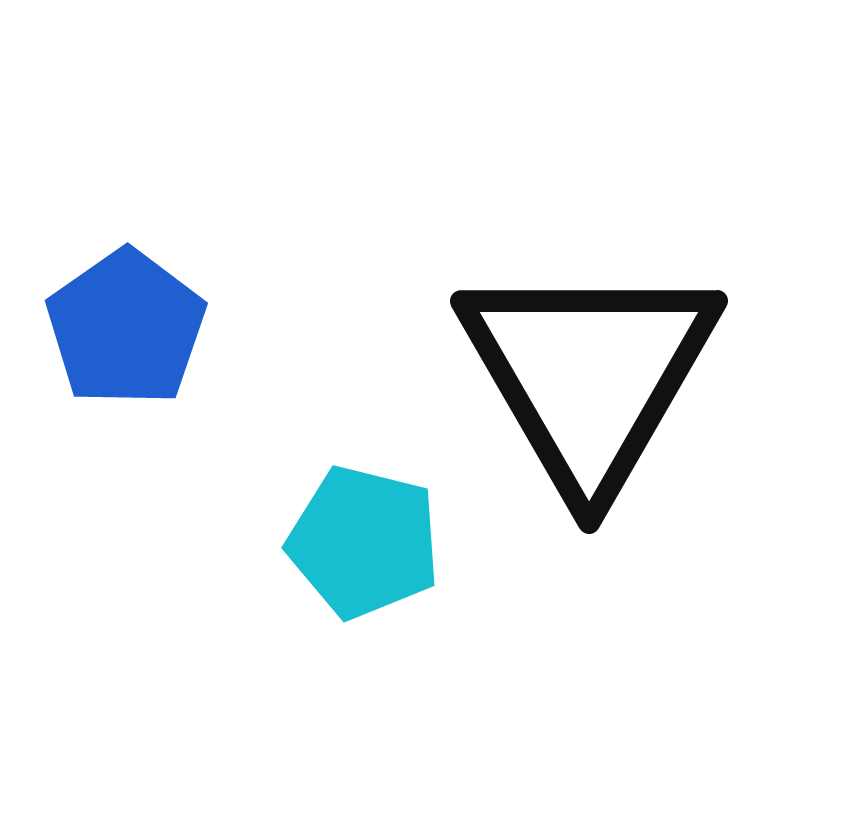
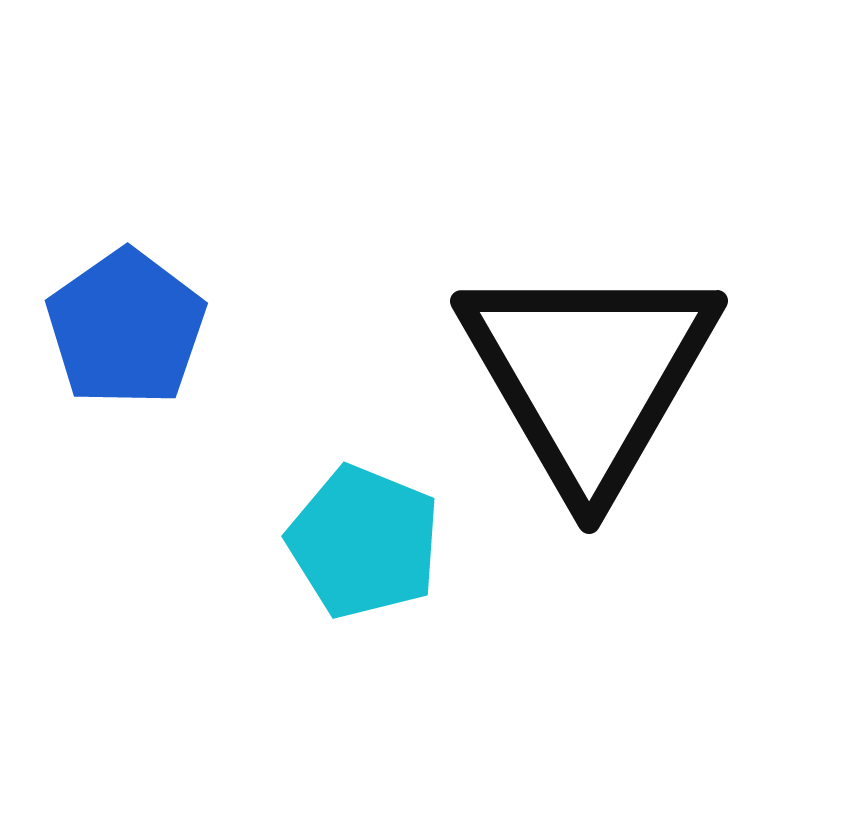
cyan pentagon: rotated 8 degrees clockwise
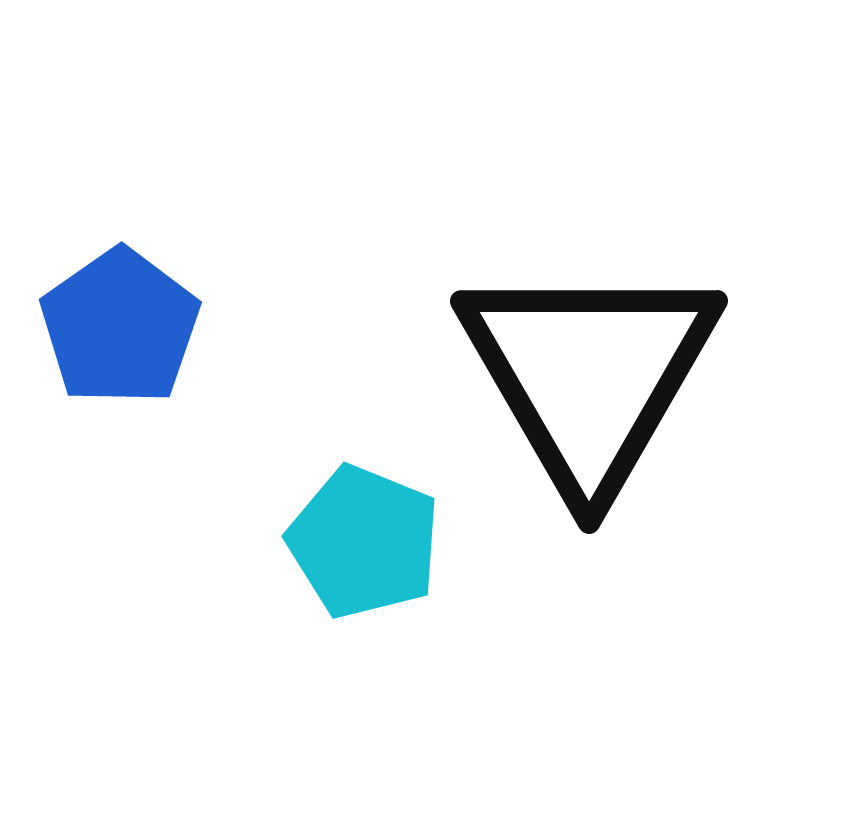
blue pentagon: moved 6 px left, 1 px up
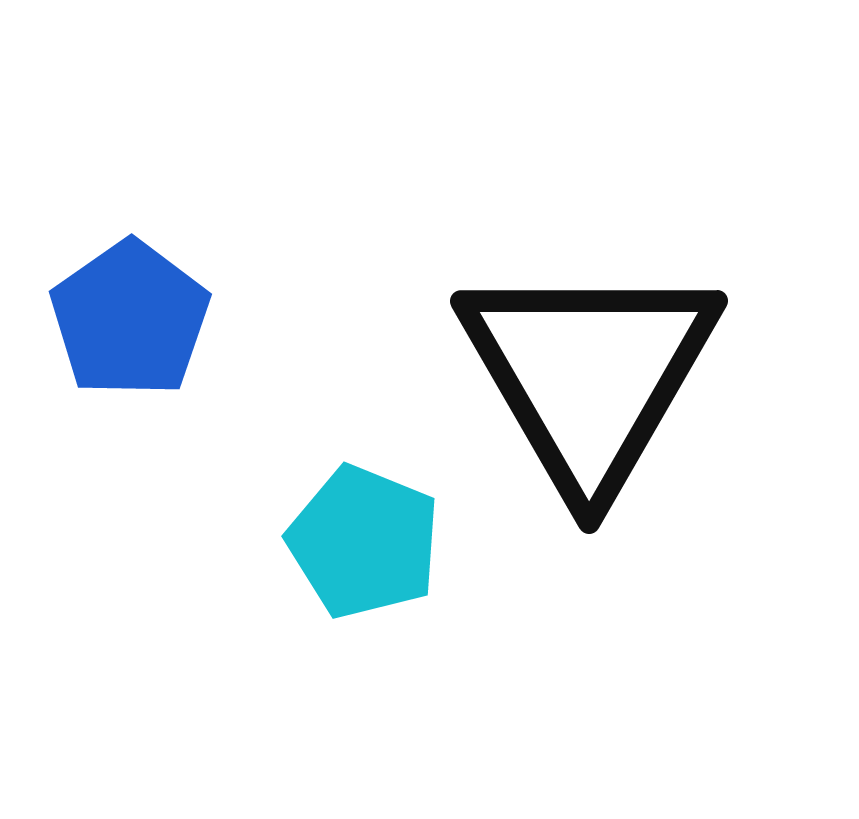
blue pentagon: moved 10 px right, 8 px up
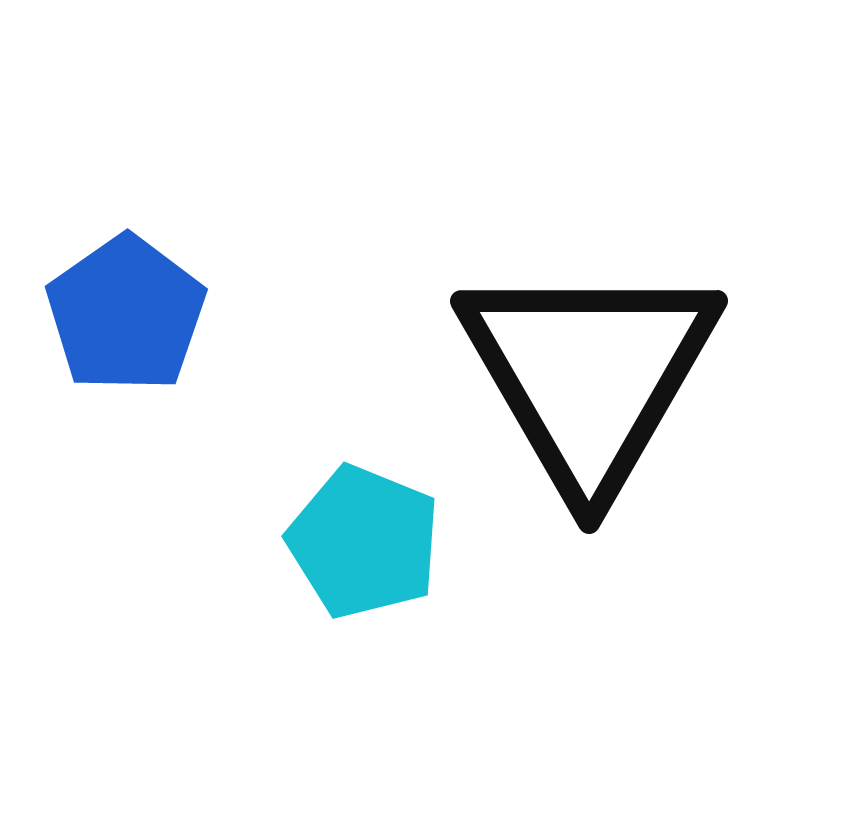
blue pentagon: moved 4 px left, 5 px up
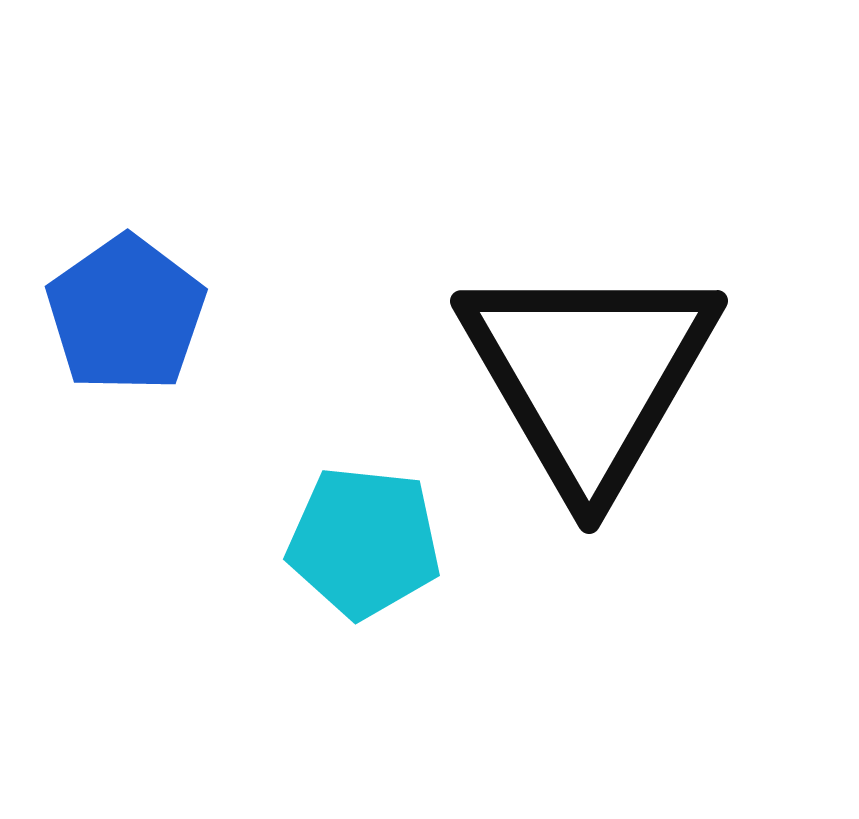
cyan pentagon: rotated 16 degrees counterclockwise
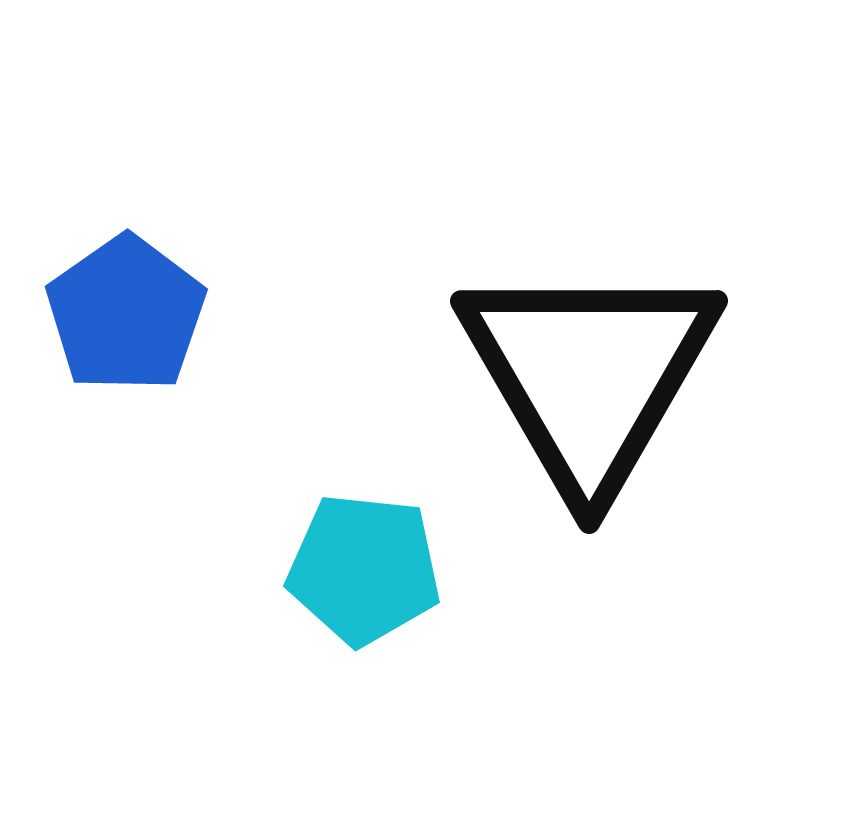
cyan pentagon: moved 27 px down
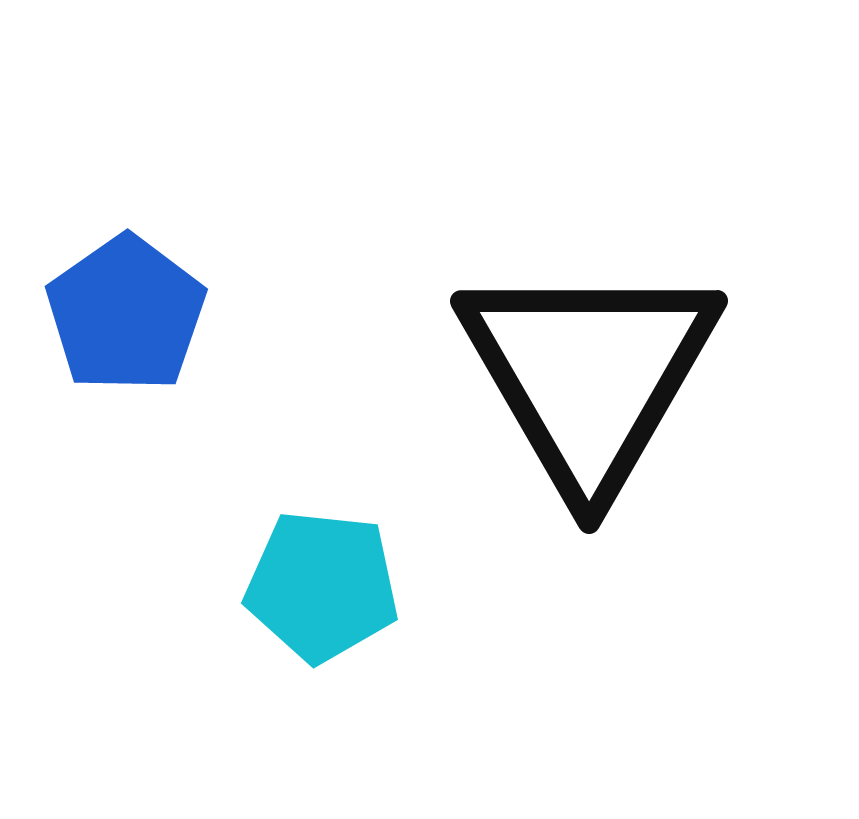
cyan pentagon: moved 42 px left, 17 px down
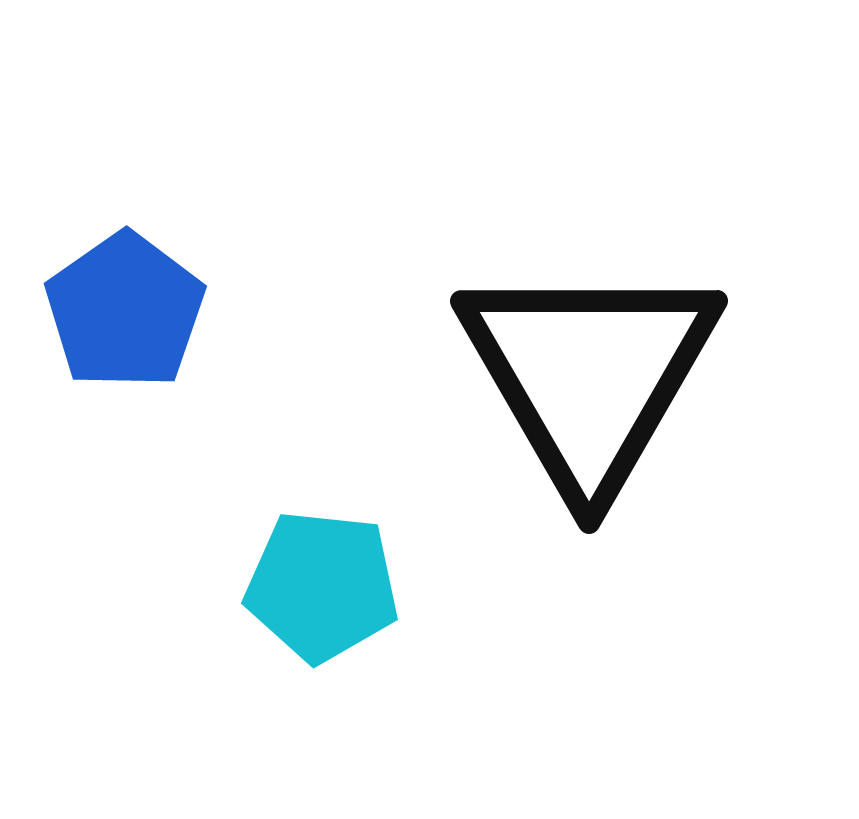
blue pentagon: moved 1 px left, 3 px up
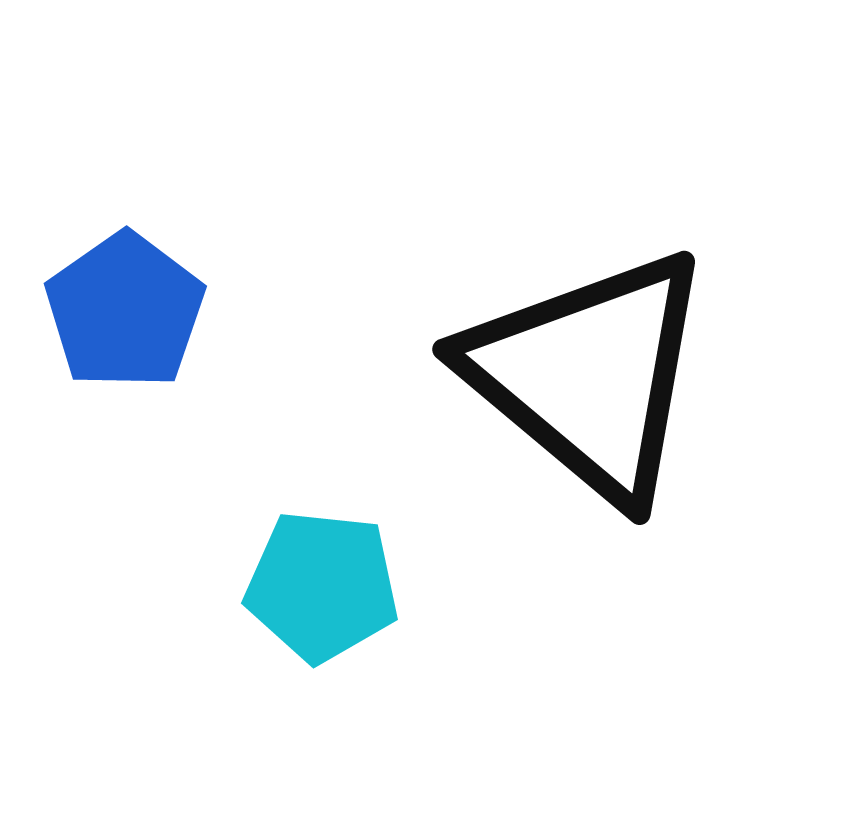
black triangle: rotated 20 degrees counterclockwise
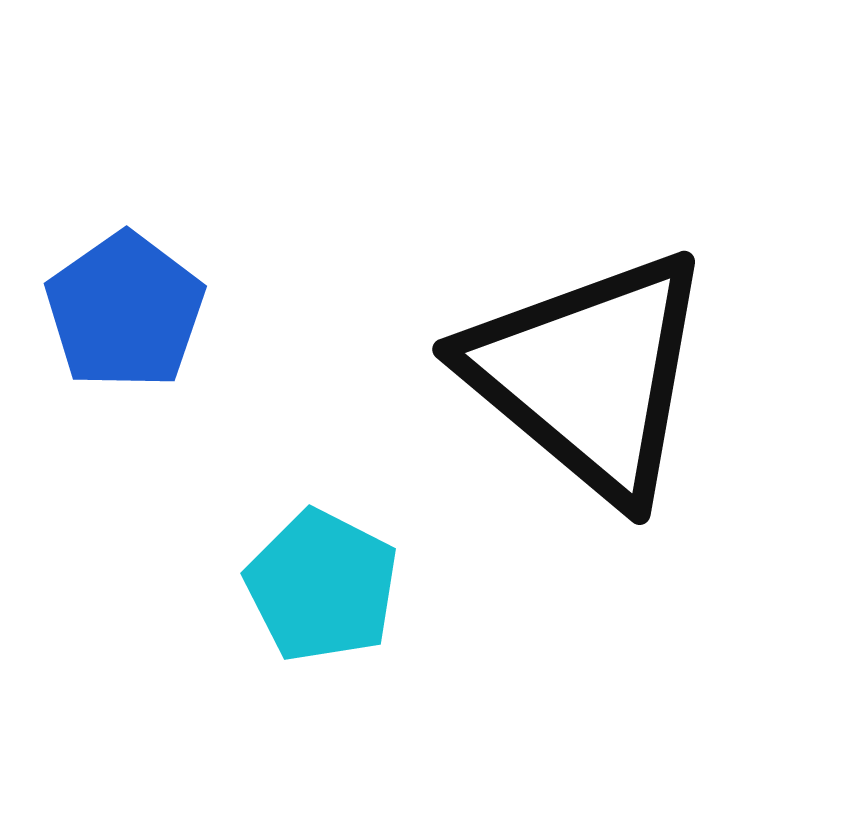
cyan pentagon: rotated 21 degrees clockwise
